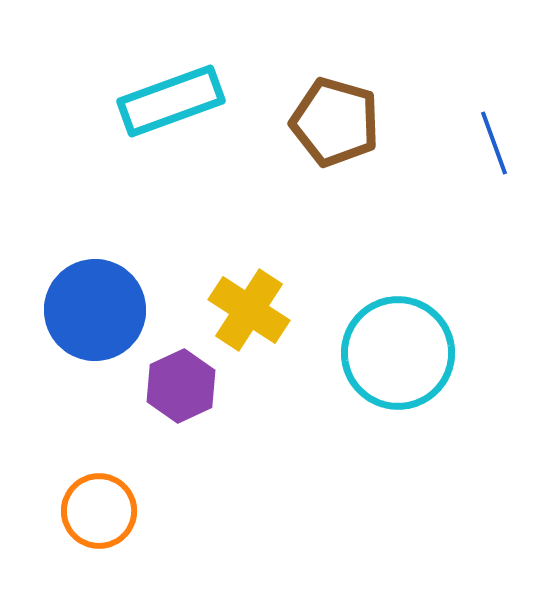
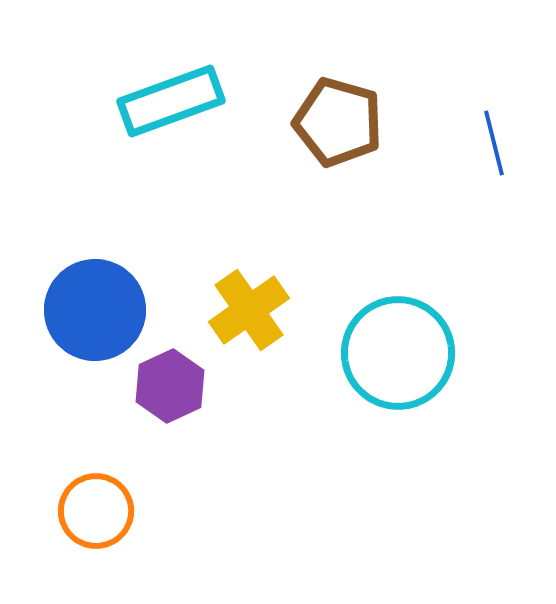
brown pentagon: moved 3 px right
blue line: rotated 6 degrees clockwise
yellow cross: rotated 22 degrees clockwise
purple hexagon: moved 11 px left
orange circle: moved 3 px left
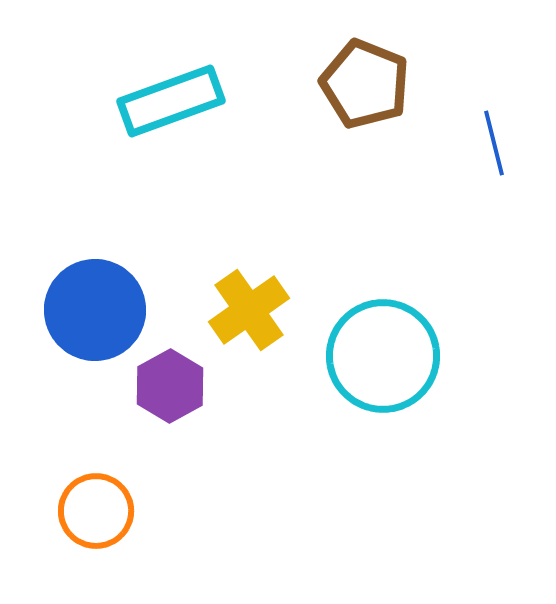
brown pentagon: moved 27 px right, 38 px up; rotated 6 degrees clockwise
cyan circle: moved 15 px left, 3 px down
purple hexagon: rotated 4 degrees counterclockwise
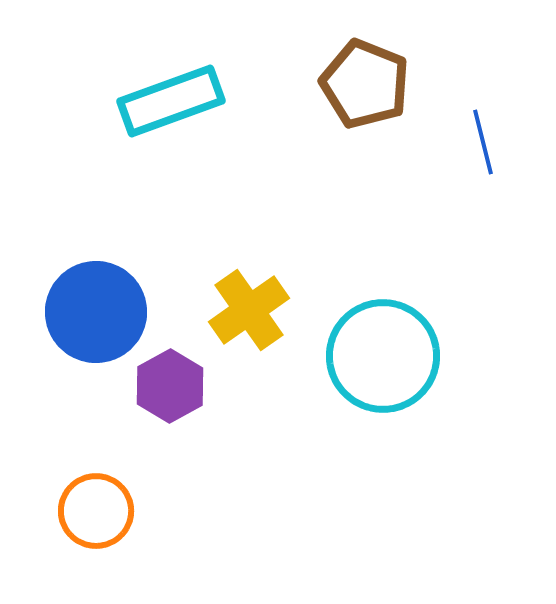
blue line: moved 11 px left, 1 px up
blue circle: moved 1 px right, 2 px down
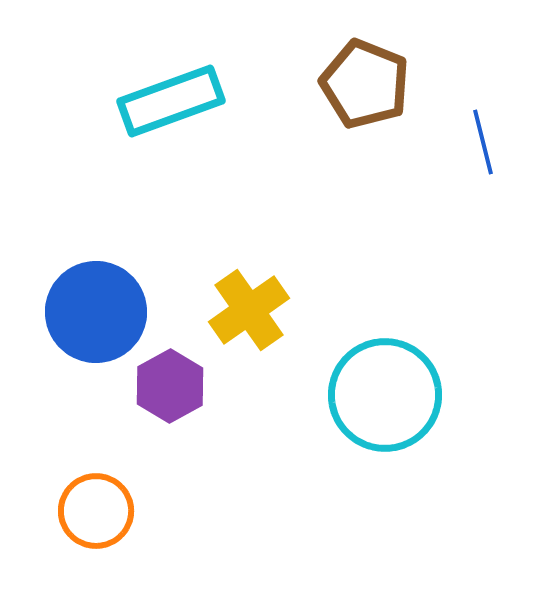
cyan circle: moved 2 px right, 39 px down
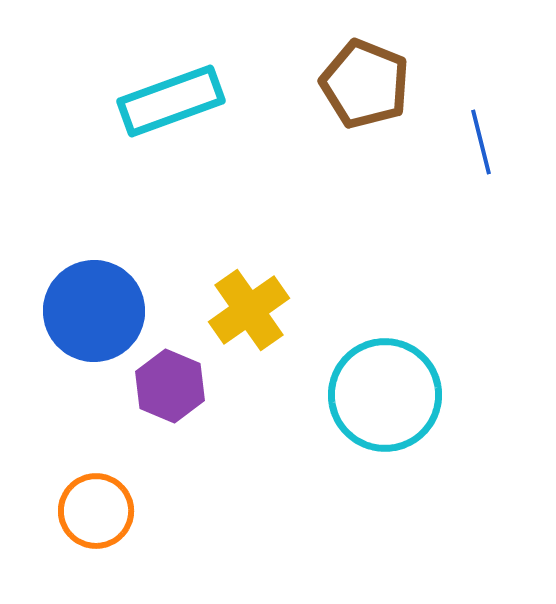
blue line: moved 2 px left
blue circle: moved 2 px left, 1 px up
purple hexagon: rotated 8 degrees counterclockwise
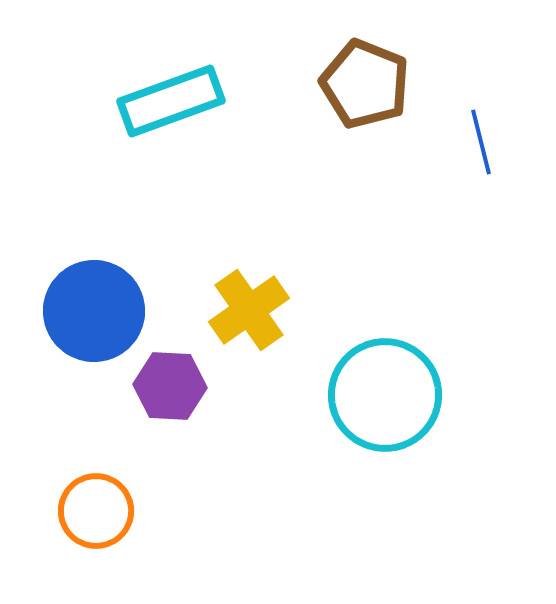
purple hexagon: rotated 20 degrees counterclockwise
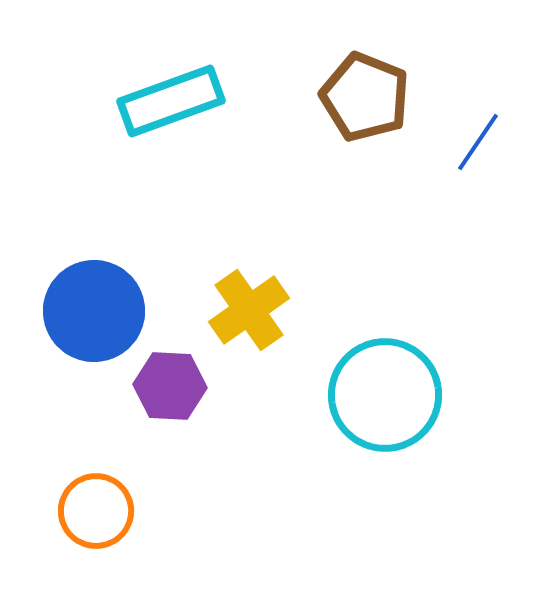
brown pentagon: moved 13 px down
blue line: moved 3 px left; rotated 48 degrees clockwise
